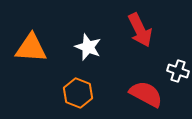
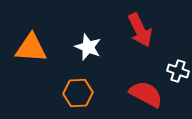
orange hexagon: rotated 24 degrees counterclockwise
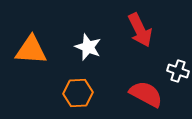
orange triangle: moved 2 px down
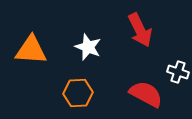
white cross: moved 1 px down
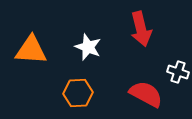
red arrow: moved 1 px right, 1 px up; rotated 12 degrees clockwise
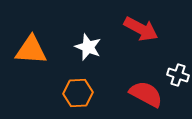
red arrow: rotated 48 degrees counterclockwise
white cross: moved 3 px down
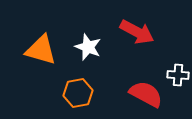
red arrow: moved 4 px left, 3 px down
orange triangle: moved 10 px right; rotated 12 degrees clockwise
white cross: rotated 15 degrees counterclockwise
orange hexagon: rotated 8 degrees counterclockwise
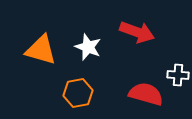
red arrow: rotated 8 degrees counterclockwise
red semicircle: rotated 12 degrees counterclockwise
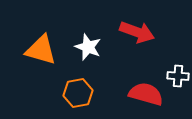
white cross: moved 1 px down
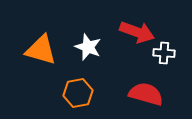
white cross: moved 14 px left, 23 px up
